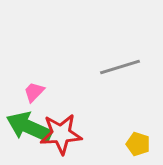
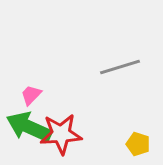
pink trapezoid: moved 3 px left, 3 px down
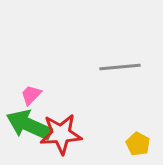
gray line: rotated 12 degrees clockwise
green arrow: moved 2 px up
yellow pentagon: rotated 10 degrees clockwise
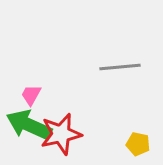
pink trapezoid: rotated 15 degrees counterclockwise
red star: rotated 9 degrees counterclockwise
yellow pentagon: rotated 15 degrees counterclockwise
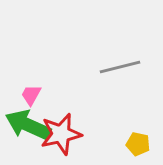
gray line: rotated 9 degrees counterclockwise
green arrow: moved 1 px left
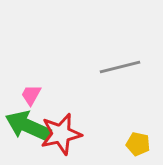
green arrow: moved 1 px down
